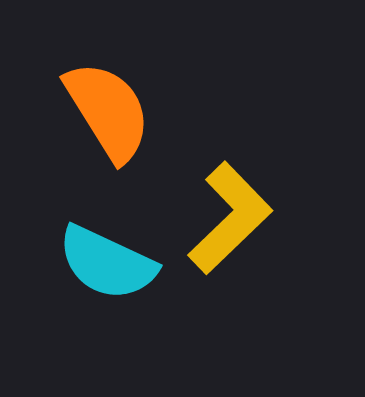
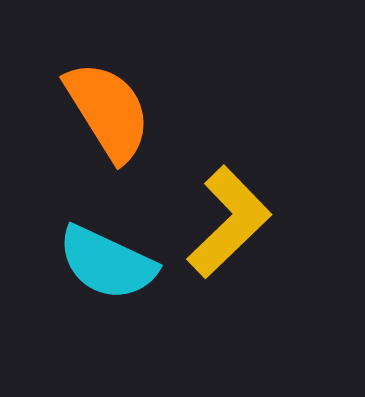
yellow L-shape: moved 1 px left, 4 px down
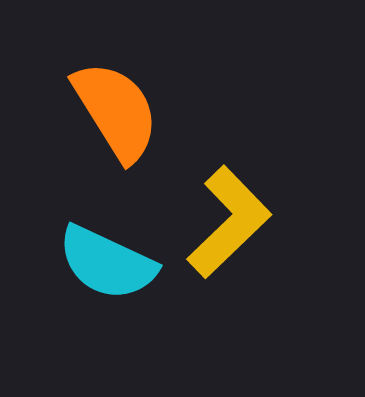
orange semicircle: moved 8 px right
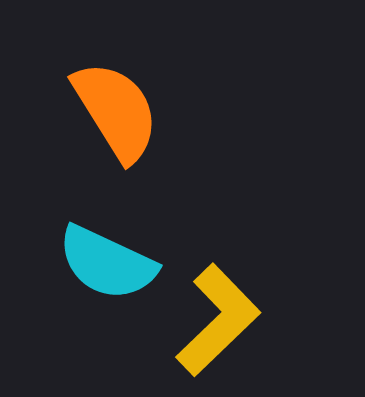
yellow L-shape: moved 11 px left, 98 px down
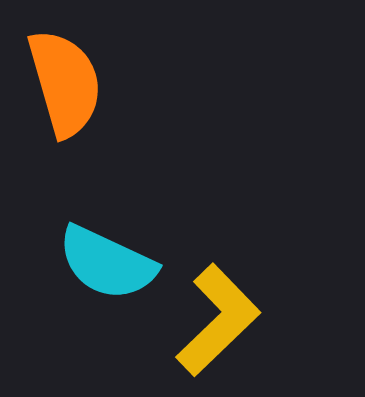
orange semicircle: moved 51 px left, 28 px up; rotated 16 degrees clockwise
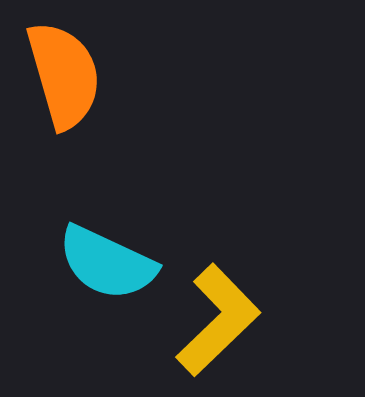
orange semicircle: moved 1 px left, 8 px up
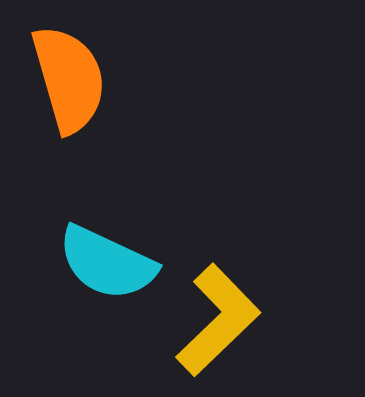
orange semicircle: moved 5 px right, 4 px down
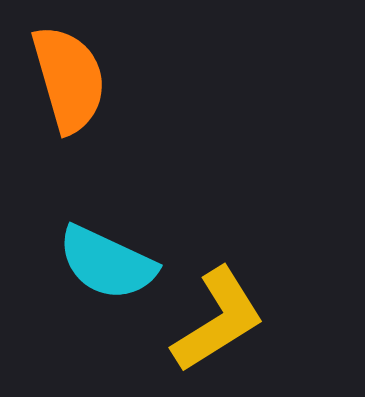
yellow L-shape: rotated 12 degrees clockwise
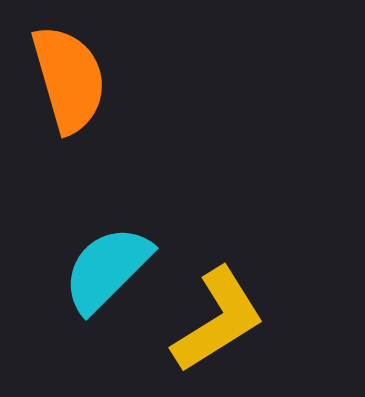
cyan semicircle: moved 6 px down; rotated 110 degrees clockwise
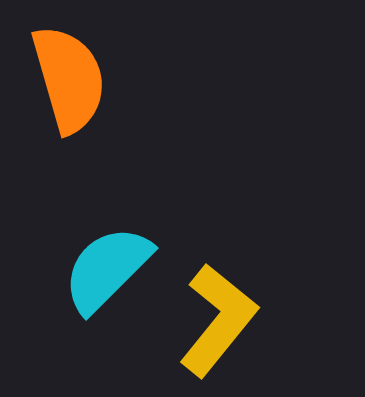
yellow L-shape: rotated 19 degrees counterclockwise
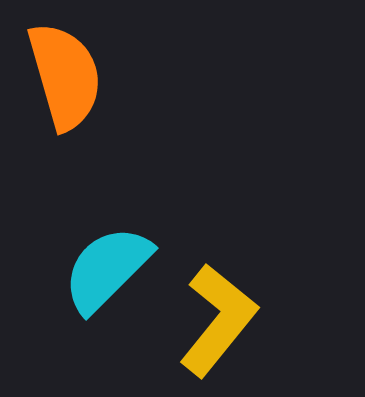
orange semicircle: moved 4 px left, 3 px up
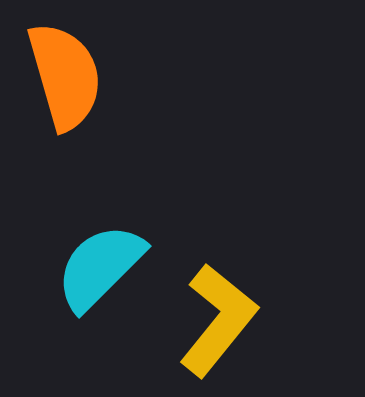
cyan semicircle: moved 7 px left, 2 px up
